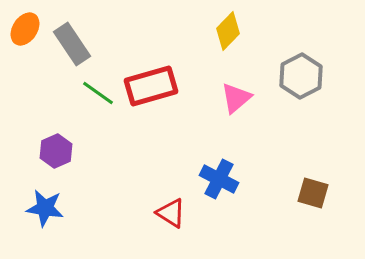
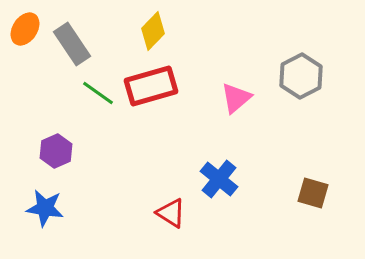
yellow diamond: moved 75 px left
blue cross: rotated 12 degrees clockwise
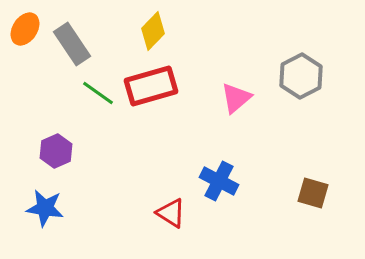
blue cross: moved 2 px down; rotated 12 degrees counterclockwise
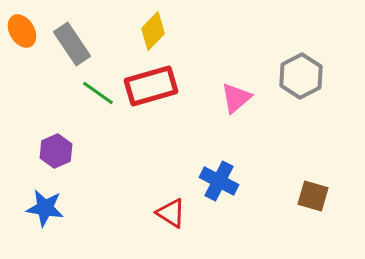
orange ellipse: moved 3 px left, 2 px down; rotated 64 degrees counterclockwise
brown square: moved 3 px down
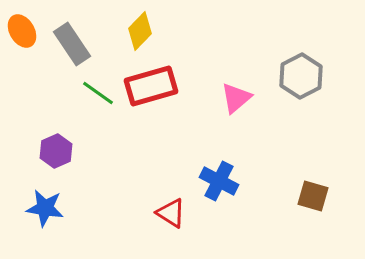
yellow diamond: moved 13 px left
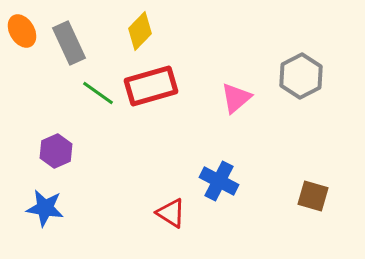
gray rectangle: moved 3 px left, 1 px up; rotated 9 degrees clockwise
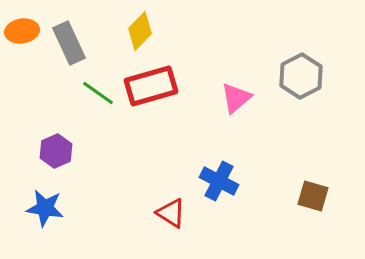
orange ellipse: rotated 68 degrees counterclockwise
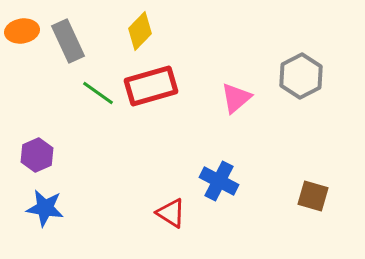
gray rectangle: moved 1 px left, 2 px up
purple hexagon: moved 19 px left, 4 px down
